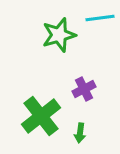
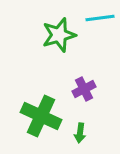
green cross: rotated 27 degrees counterclockwise
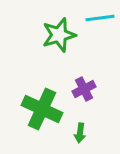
green cross: moved 1 px right, 7 px up
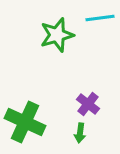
green star: moved 2 px left
purple cross: moved 4 px right, 15 px down; rotated 25 degrees counterclockwise
green cross: moved 17 px left, 13 px down
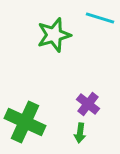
cyan line: rotated 24 degrees clockwise
green star: moved 3 px left
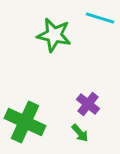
green star: rotated 28 degrees clockwise
green arrow: rotated 48 degrees counterclockwise
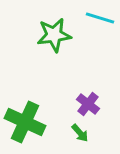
green star: rotated 20 degrees counterclockwise
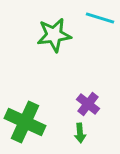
green arrow: rotated 36 degrees clockwise
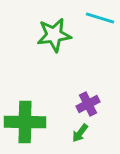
purple cross: rotated 25 degrees clockwise
green cross: rotated 24 degrees counterclockwise
green arrow: rotated 42 degrees clockwise
